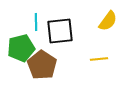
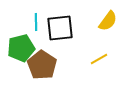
black square: moved 3 px up
yellow line: rotated 24 degrees counterclockwise
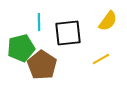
cyan line: moved 3 px right
black square: moved 8 px right, 5 px down
yellow line: moved 2 px right
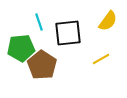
cyan line: rotated 18 degrees counterclockwise
green pentagon: rotated 8 degrees clockwise
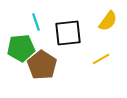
cyan line: moved 3 px left
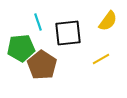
cyan line: moved 2 px right
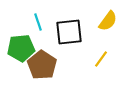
black square: moved 1 px right, 1 px up
yellow line: rotated 24 degrees counterclockwise
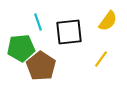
brown pentagon: moved 1 px left, 1 px down
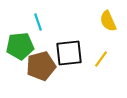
yellow semicircle: rotated 120 degrees clockwise
black square: moved 21 px down
green pentagon: moved 1 px left, 2 px up
brown pentagon: rotated 24 degrees clockwise
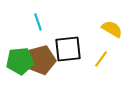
yellow semicircle: moved 4 px right, 8 px down; rotated 145 degrees clockwise
green pentagon: moved 15 px down
black square: moved 1 px left, 4 px up
brown pentagon: moved 6 px up
